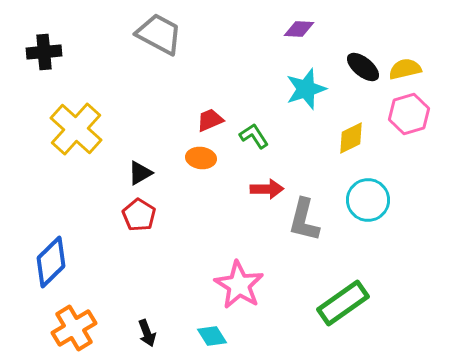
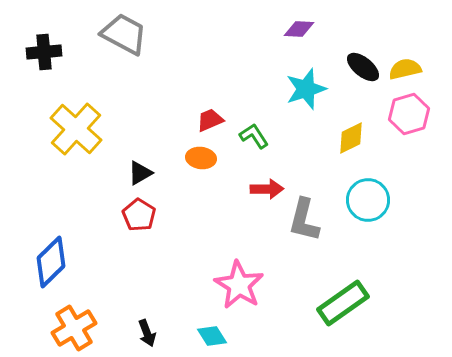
gray trapezoid: moved 35 px left
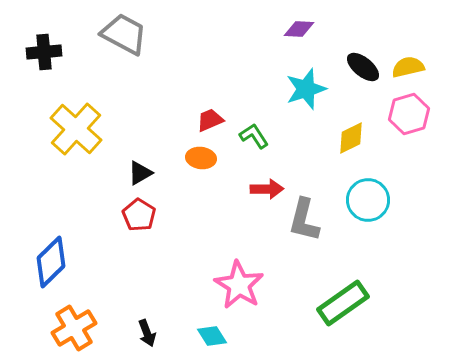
yellow semicircle: moved 3 px right, 2 px up
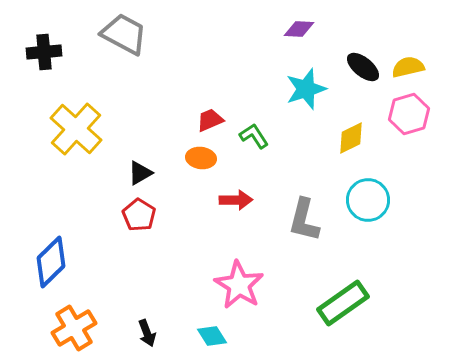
red arrow: moved 31 px left, 11 px down
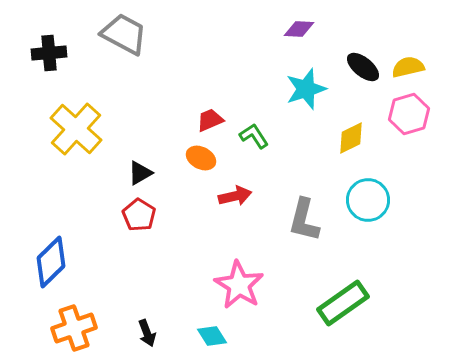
black cross: moved 5 px right, 1 px down
orange ellipse: rotated 20 degrees clockwise
red arrow: moved 1 px left, 4 px up; rotated 12 degrees counterclockwise
orange cross: rotated 12 degrees clockwise
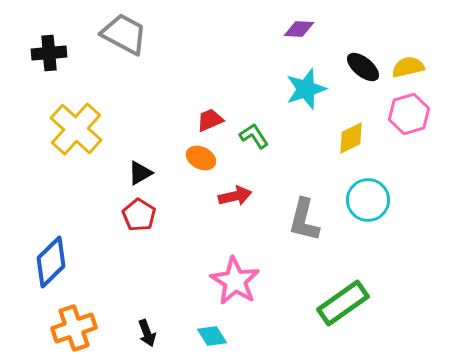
pink star: moved 4 px left, 4 px up
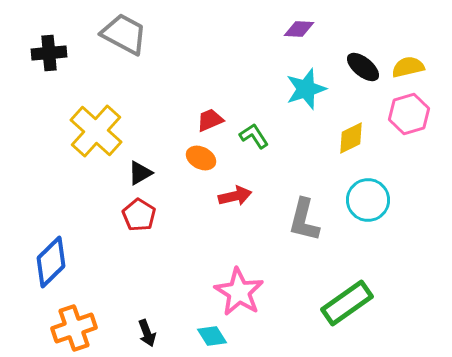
yellow cross: moved 20 px right, 2 px down
pink star: moved 4 px right, 11 px down
green rectangle: moved 4 px right
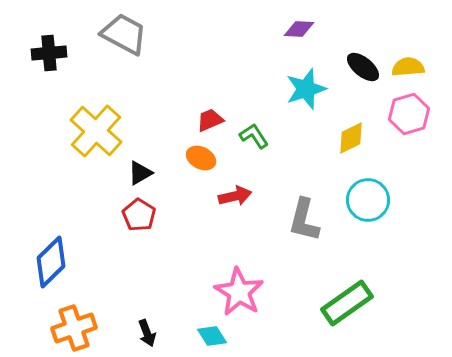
yellow semicircle: rotated 8 degrees clockwise
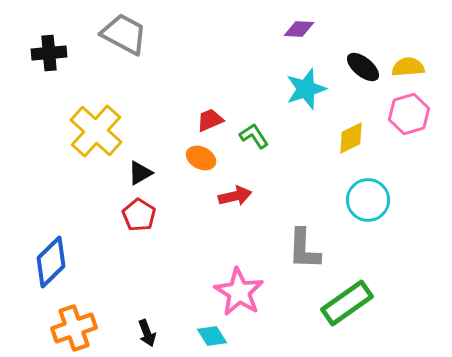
gray L-shape: moved 29 px down; rotated 12 degrees counterclockwise
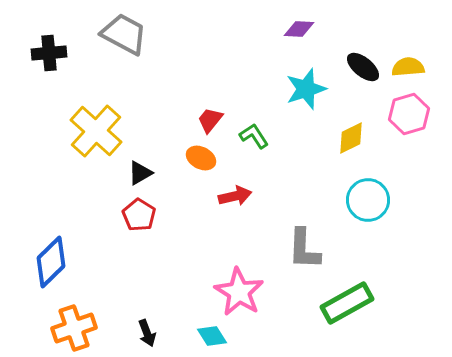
red trapezoid: rotated 28 degrees counterclockwise
green rectangle: rotated 6 degrees clockwise
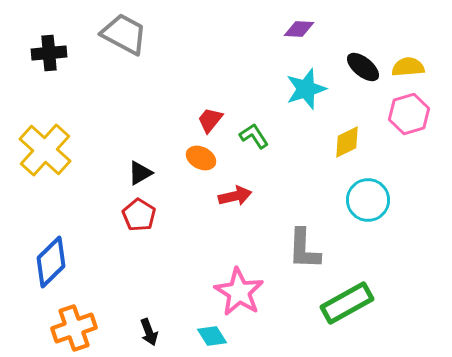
yellow cross: moved 51 px left, 19 px down
yellow diamond: moved 4 px left, 4 px down
black arrow: moved 2 px right, 1 px up
